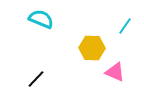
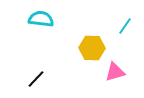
cyan semicircle: rotated 15 degrees counterclockwise
pink triangle: rotated 40 degrees counterclockwise
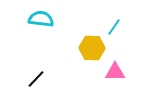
cyan line: moved 11 px left, 1 px down
pink triangle: rotated 15 degrees clockwise
